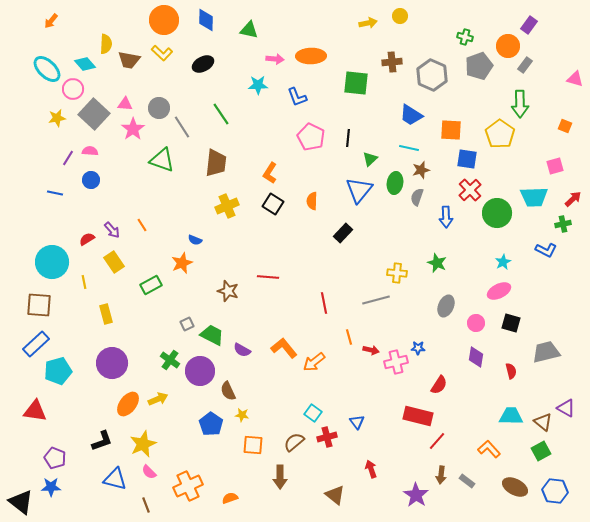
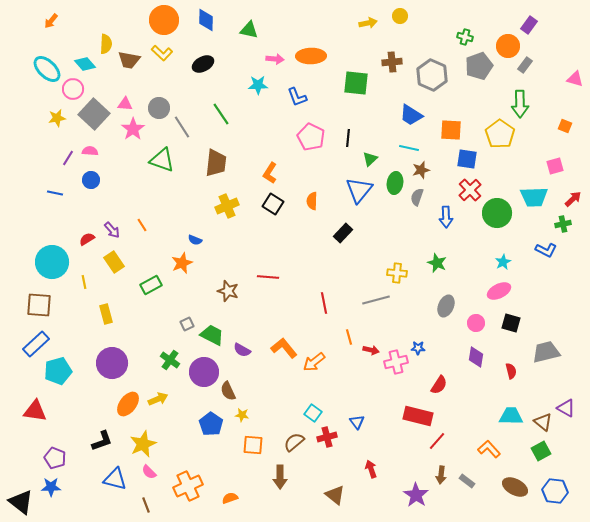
purple circle at (200, 371): moved 4 px right, 1 px down
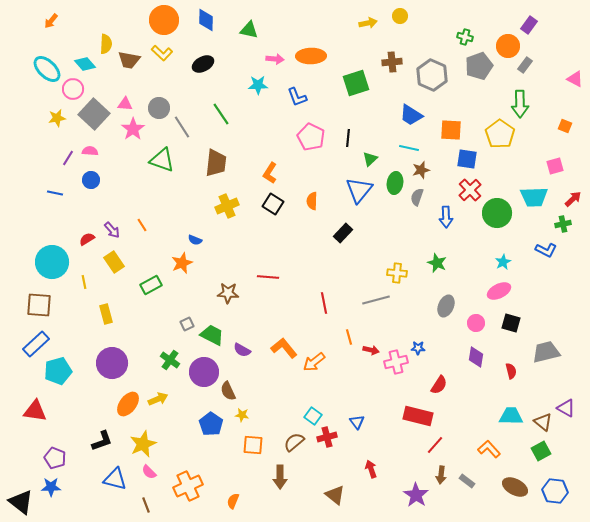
pink triangle at (575, 79): rotated 12 degrees clockwise
green square at (356, 83): rotated 24 degrees counterclockwise
brown star at (228, 291): moved 2 px down; rotated 15 degrees counterclockwise
cyan square at (313, 413): moved 3 px down
red line at (437, 441): moved 2 px left, 4 px down
orange semicircle at (230, 498): moved 3 px right, 3 px down; rotated 49 degrees counterclockwise
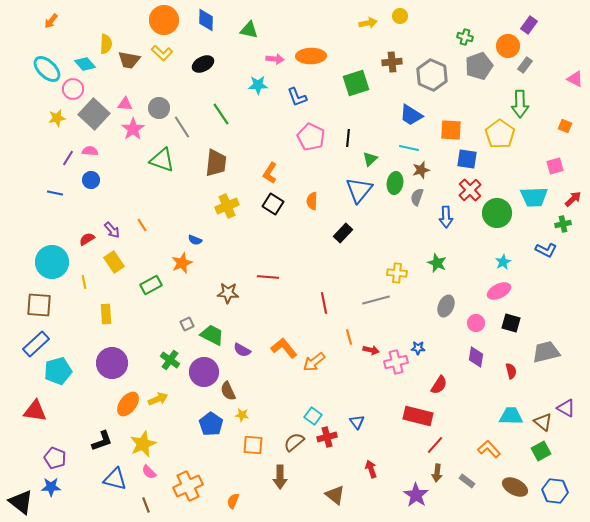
yellow rectangle at (106, 314): rotated 12 degrees clockwise
brown arrow at (441, 475): moved 4 px left, 2 px up
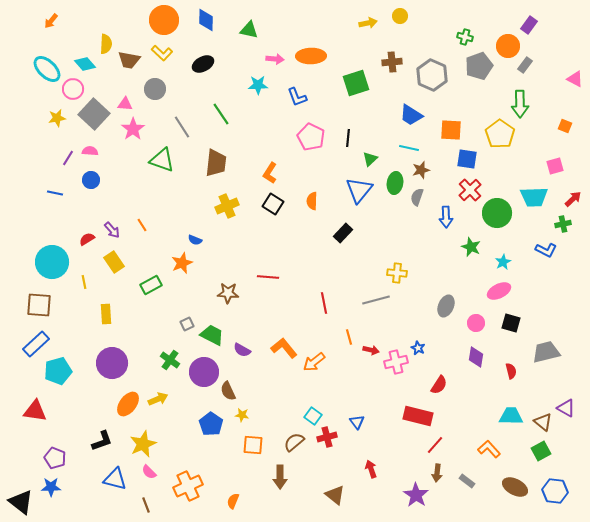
gray circle at (159, 108): moved 4 px left, 19 px up
green star at (437, 263): moved 34 px right, 16 px up
blue star at (418, 348): rotated 24 degrees clockwise
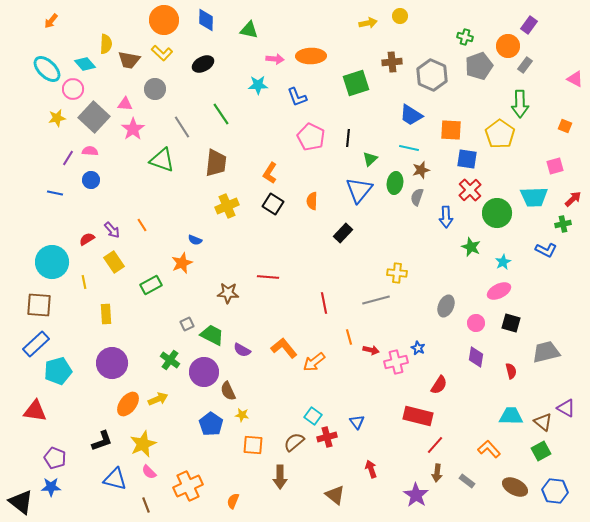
gray square at (94, 114): moved 3 px down
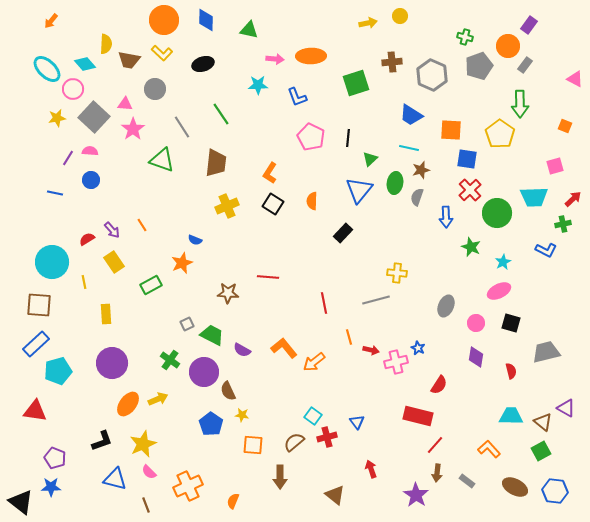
black ellipse at (203, 64): rotated 10 degrees clockwise
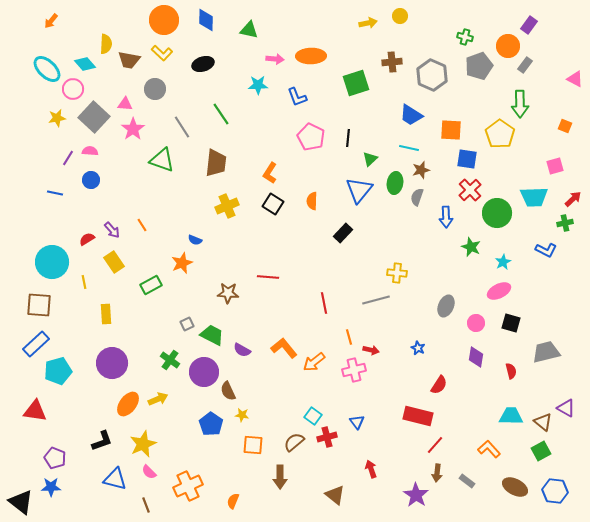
green cross at (563, 224): moved 2 px right, 1 px up
pink cross at (396, 362): moved 42 px left, 8 px down
